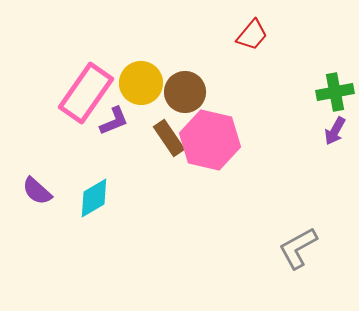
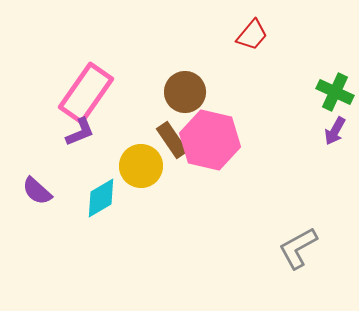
yellow circle: moved 83 px down
green cross: rotated 36 degrees clockwise
purple L-shape: moved 34 px left, 11 px down
brown rectangle: moved 3 px right, 2 px down
cyan diamond: moved 7 px right
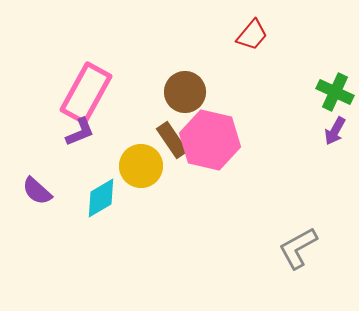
pink rectangle: rotated 6 degrees counterclockwise
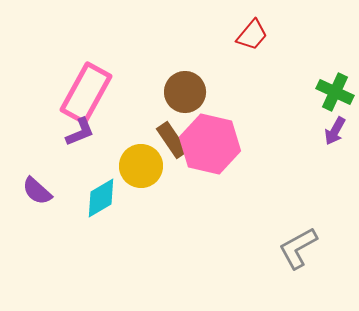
pink hexagon: moved 4 px down
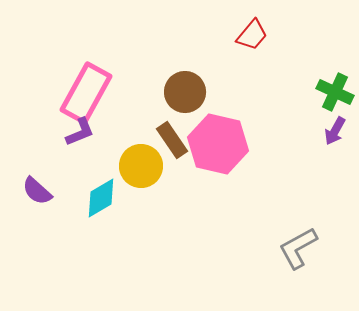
pink hexagon: moved 8 px right
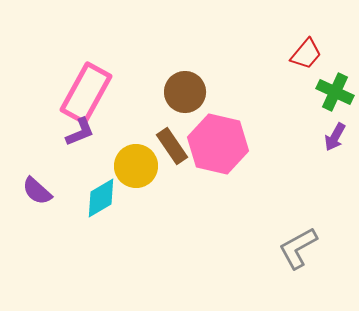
red trapezoid: moved 54 px right, 19 px down
purple arrow: moved 6 px down
brown rectangle: moved 6 px down
yellow circle: moved 5 px left
